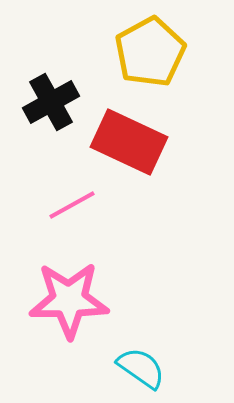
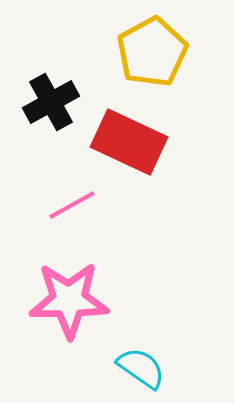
yellow pentagon: moved 2 px right
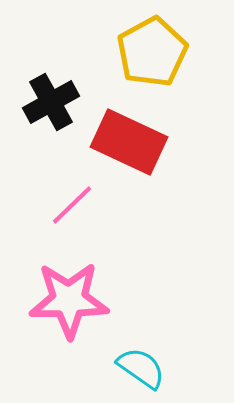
pink line: rotated 15 degrees counterclockwise
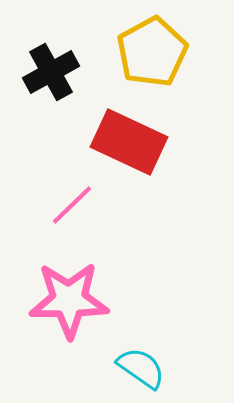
black cross: moved 30 px up
